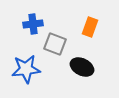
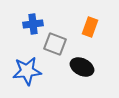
blue star: moved 1 px right, 2 px down
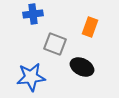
blue cross: moved 10 px up
blue star: moved 4 px right, 6 px down
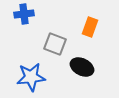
blue cross: moved 9 px left
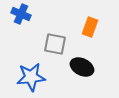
blue cross: moved 3 px left; rotated 30 degrees clockwise
gray square: rotated 10 degrees counterclockwise
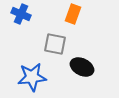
orange rectangle: moved 17 px left, 13 px up
blue star: moved 1 px right
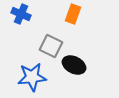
gray square: moved 4 px left, 2 px down; rotated 15 degrees clockwise
black ellipse: moved 8 px left, 2 px up
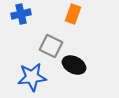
blue cross: rotated 36 degrees counterclockwise
